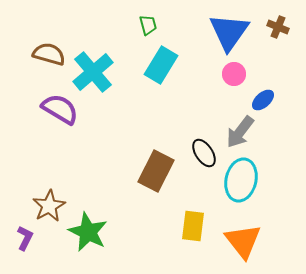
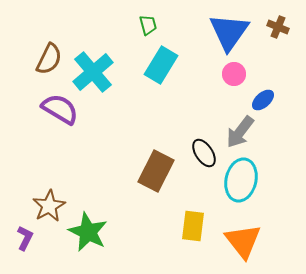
brown semicircle: moved 5 px down; rotated 100 degrees clockwise
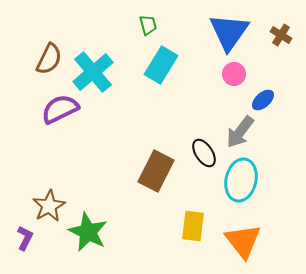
brown cross: moved 3 px right, 8 px down; rotated 10 degrees clockwise
purple semicircle: rotated 57 degrees counterclockwise
